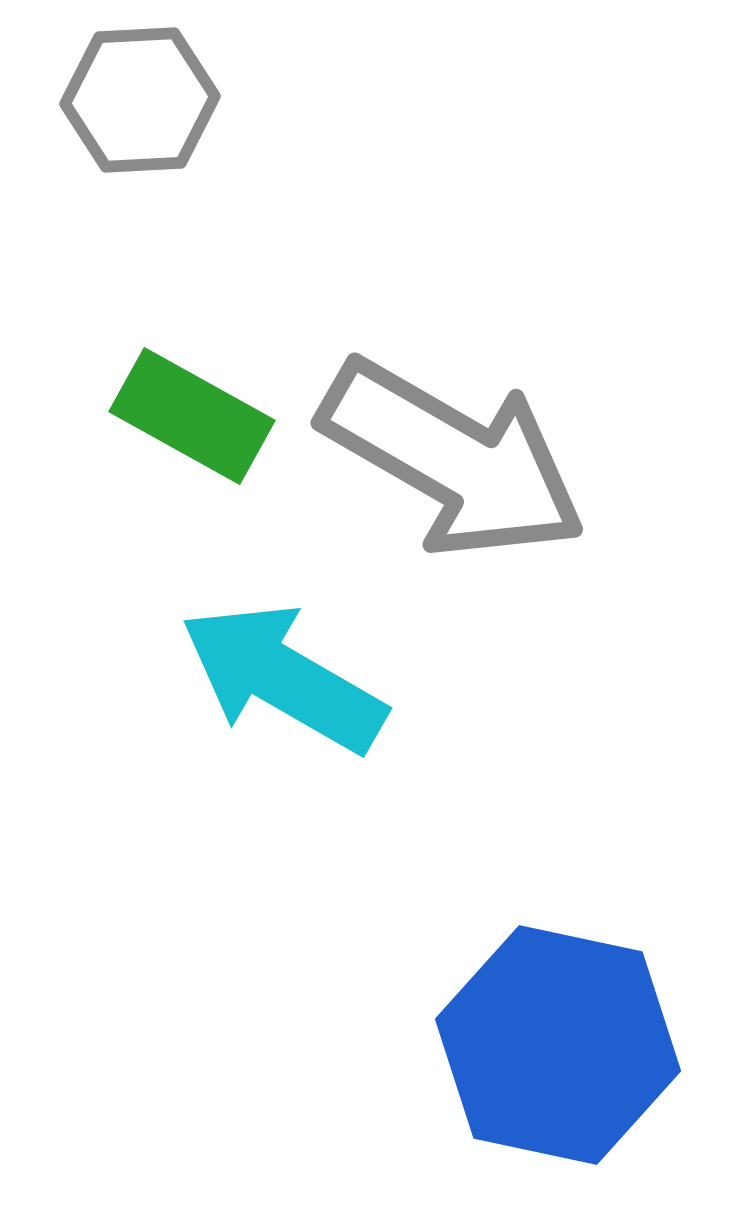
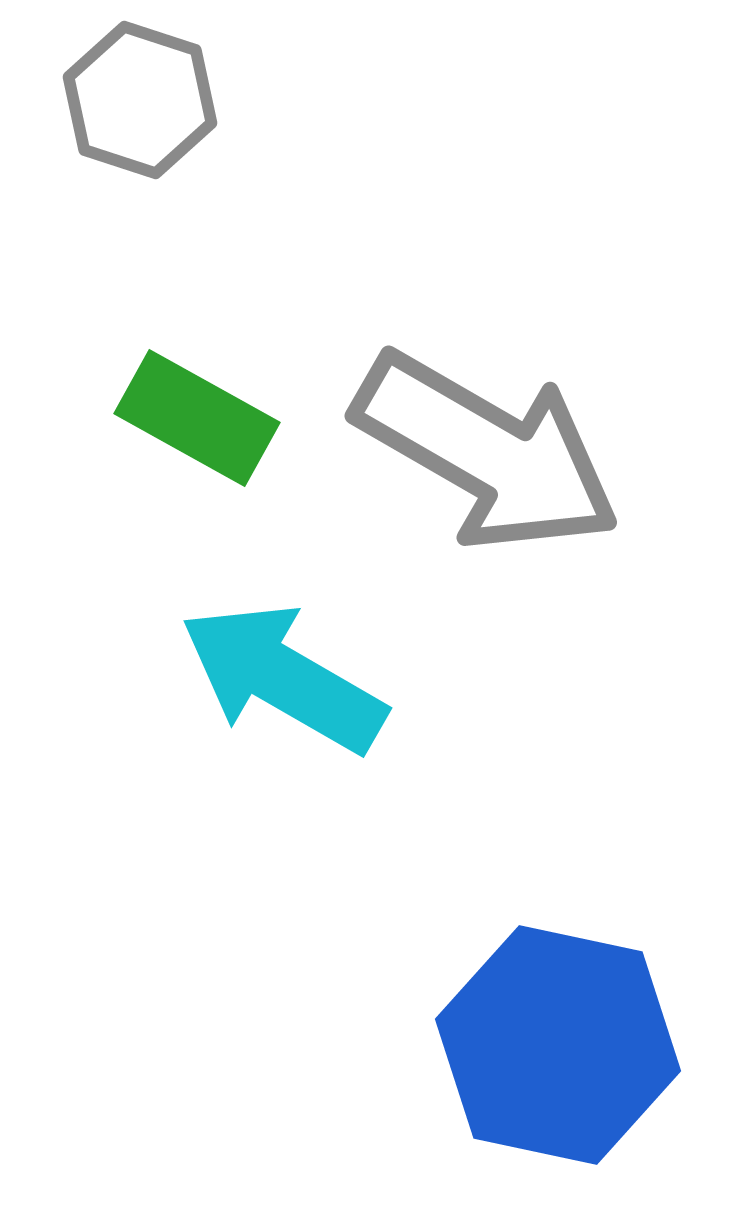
gray hexagon: rotated 21 degrees clockwise
green rectangle: moved 5 px right, 2 px down
gray arrow: moved 34 px right, 7 px up
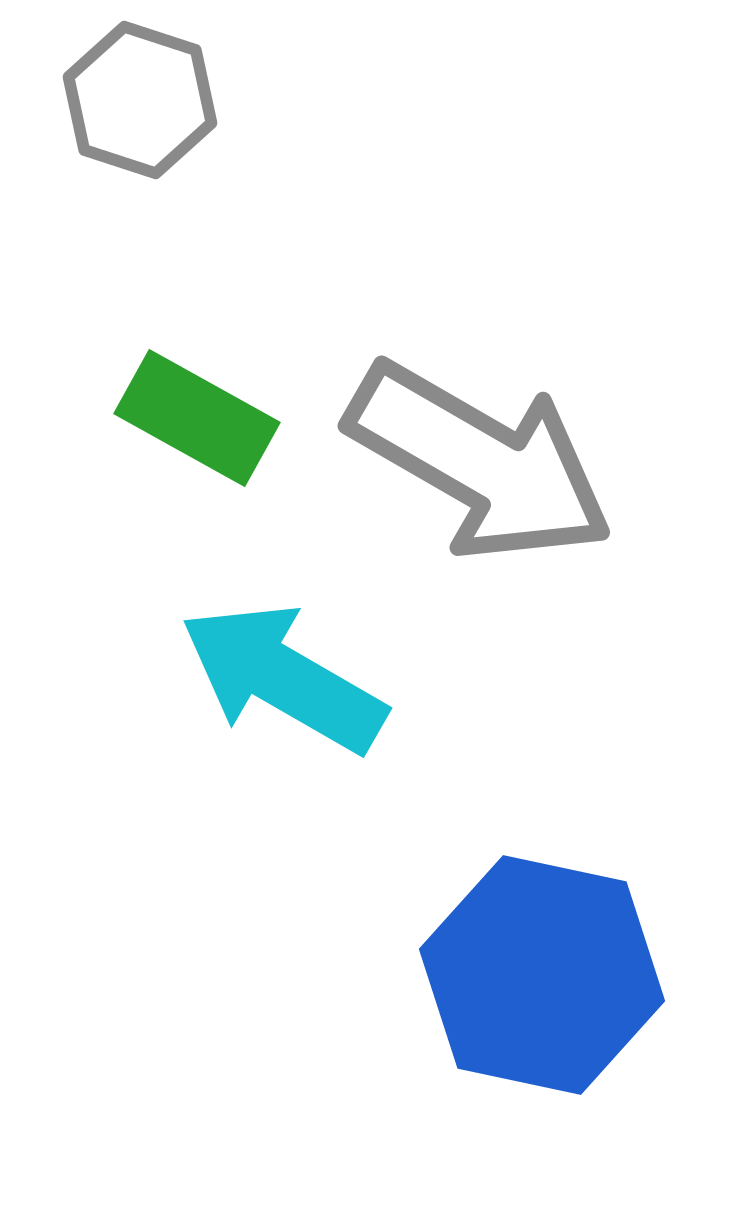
gray arrow: moved 7 px left, 10 px down
blue hexagon: moved 16 px left, 70 px up
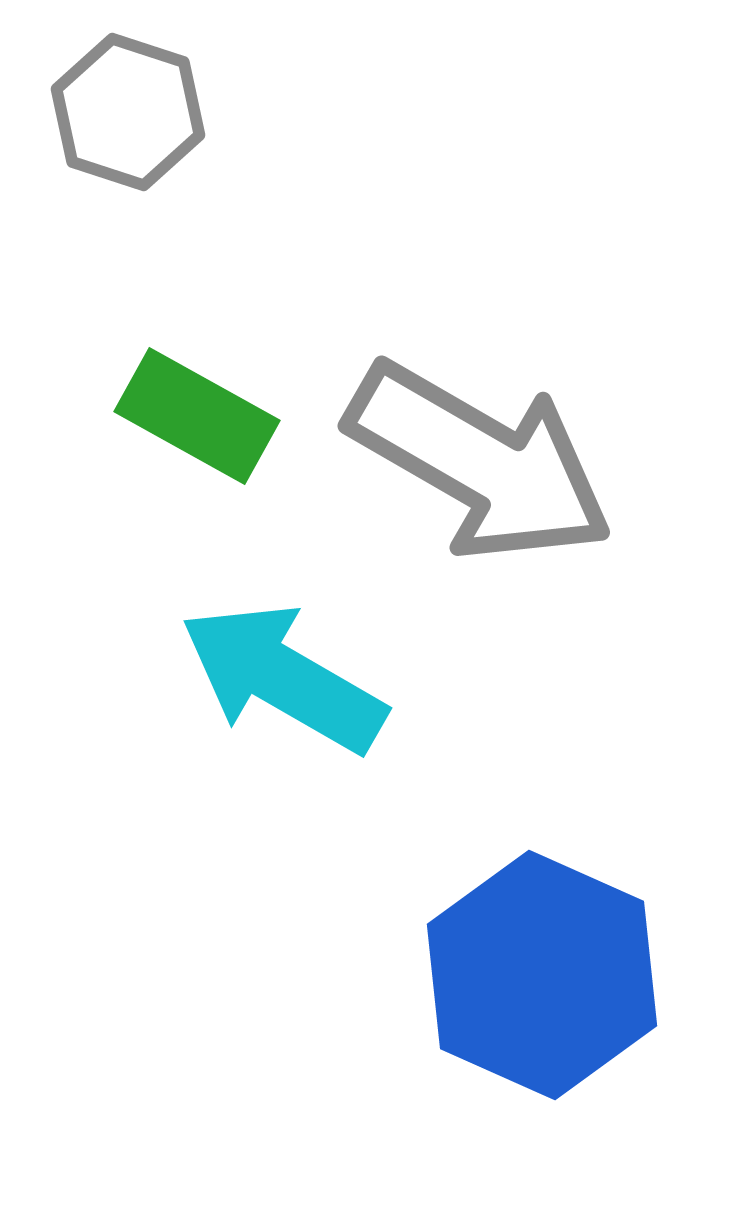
gray hexagon: moved 12 px left, 12 px down
green rectangle: moved 2 px up
blue hexagon: rotated 12 degrees clockwise
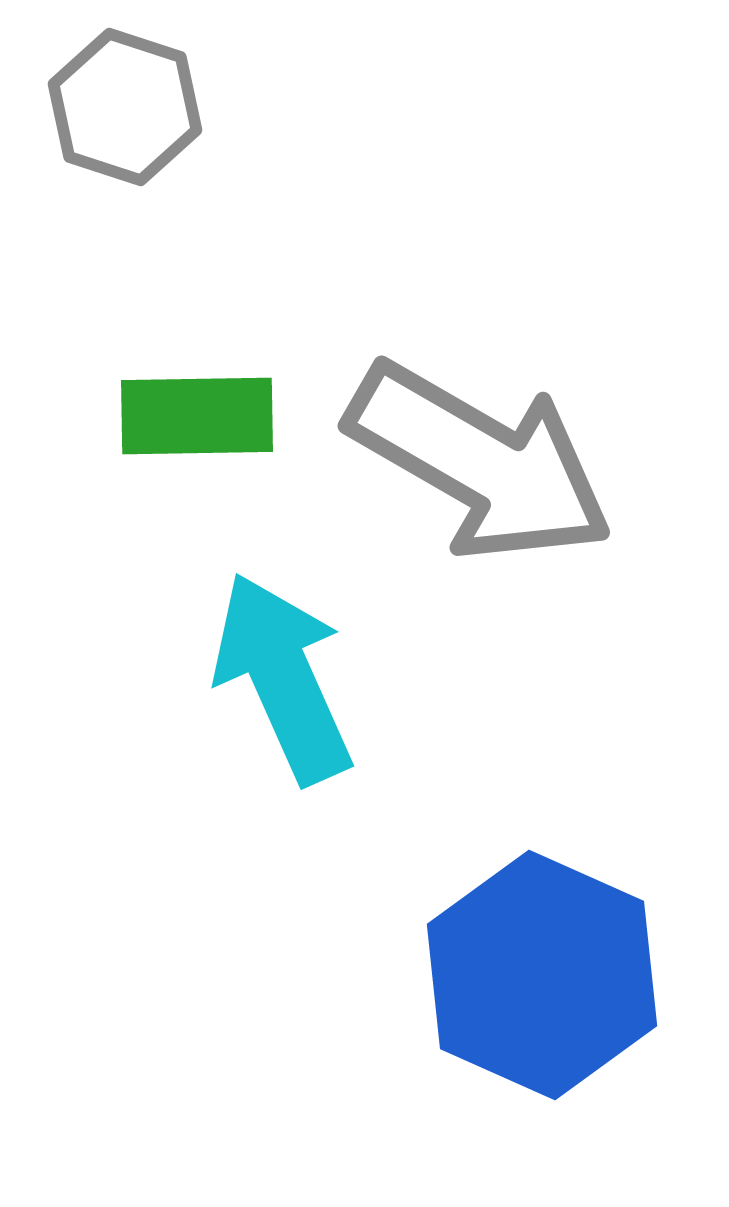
gray hexagon: moved 3 px left, 5 px up
green rectangle: rotated 30 degrees counterclockwise
cyan arrow: rotated 36 degrees clockwise
